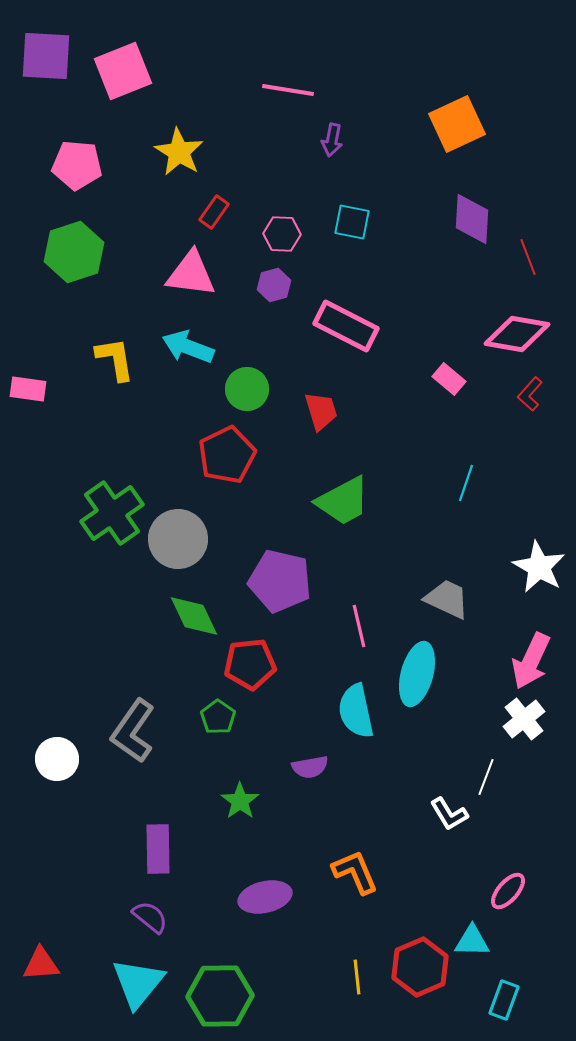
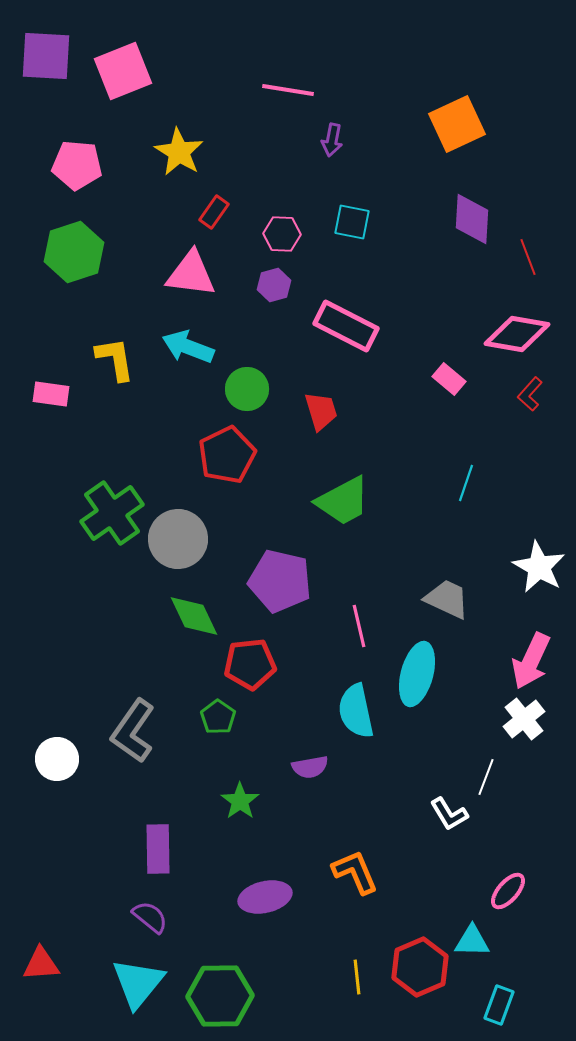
pink rectangle at (28, 389): moved 23 px right, 5 px down
cyan rectangle at (504, 1000): moved 5 px left, 5 px down
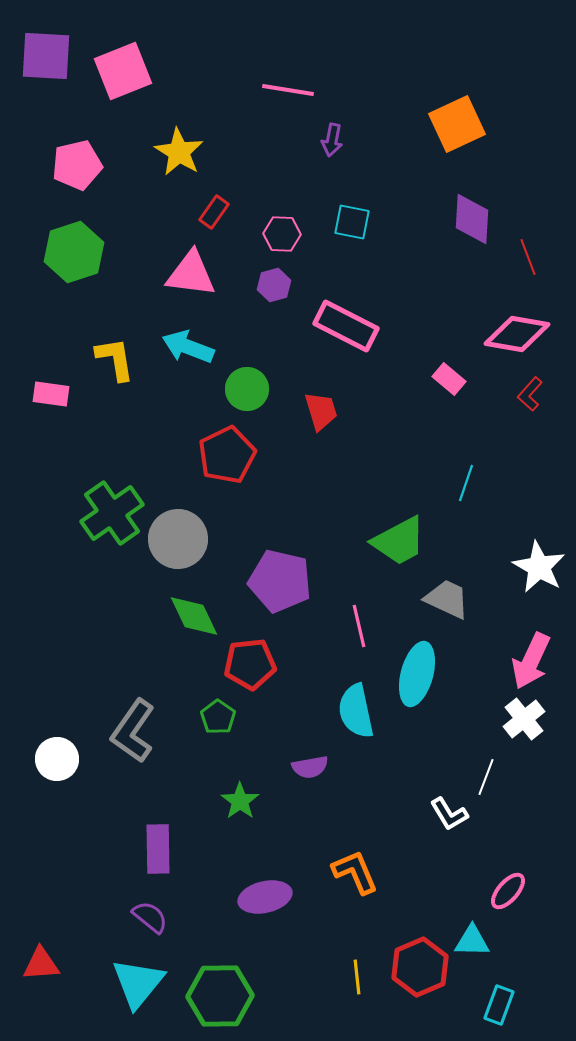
pink pentagon at (77, 165): rotated 18 degrees counterclockwise
green trapezoid at (343, 501): moved 56 px right, 40 px down
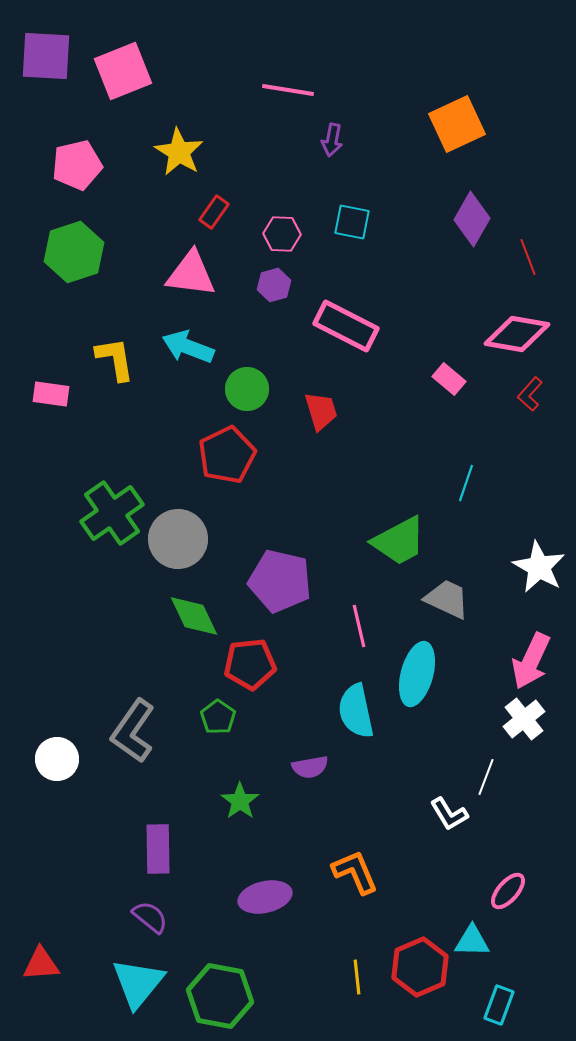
purple diamond at (472, 219): rotated 26 degrees clockwise
green hexagon at (220, 996): rotated 12 degrees clockwise
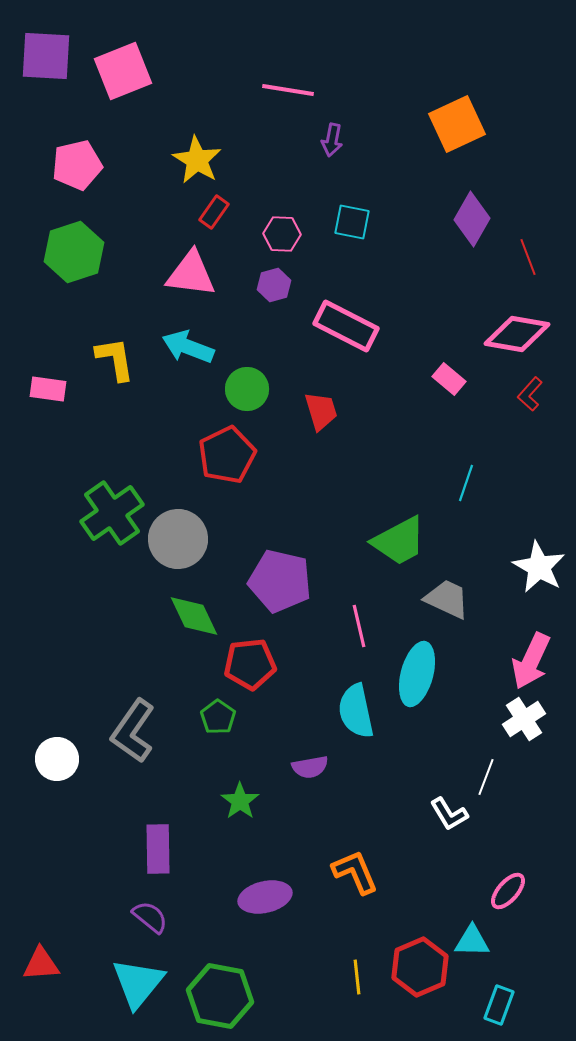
yellow star at (179, 152): moved 18 px right, 8 px down
pink rectangle at (51, 394): moved 3 px left, 5 px up
white cross at (524, 719): rotated 6 degrees clockwise
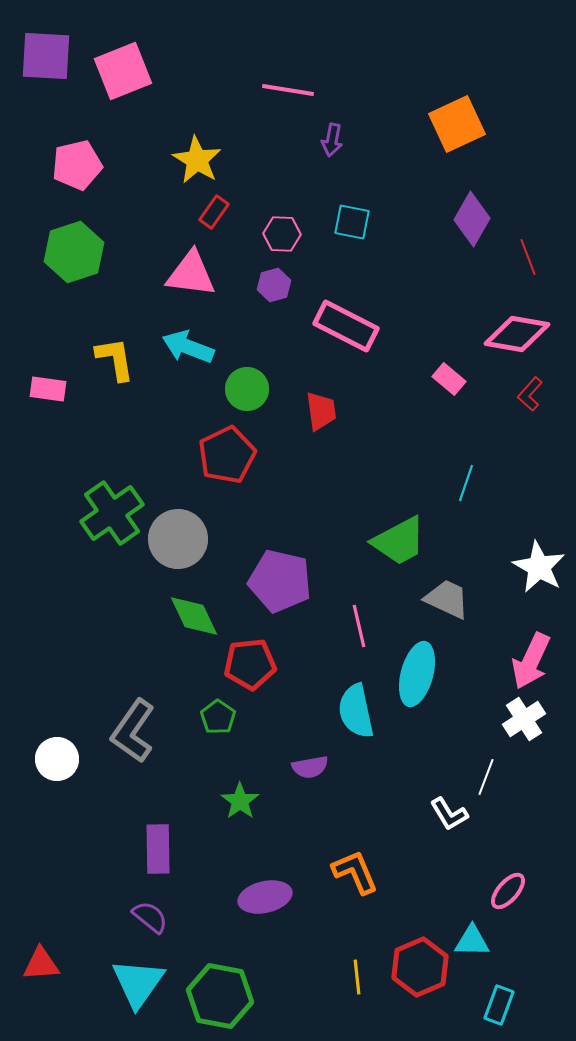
red trapezoid at (321, 411): rotated 9 degrees clockwise
cyan triangle at (138, 983): rotated 4 degrees counterclockwise
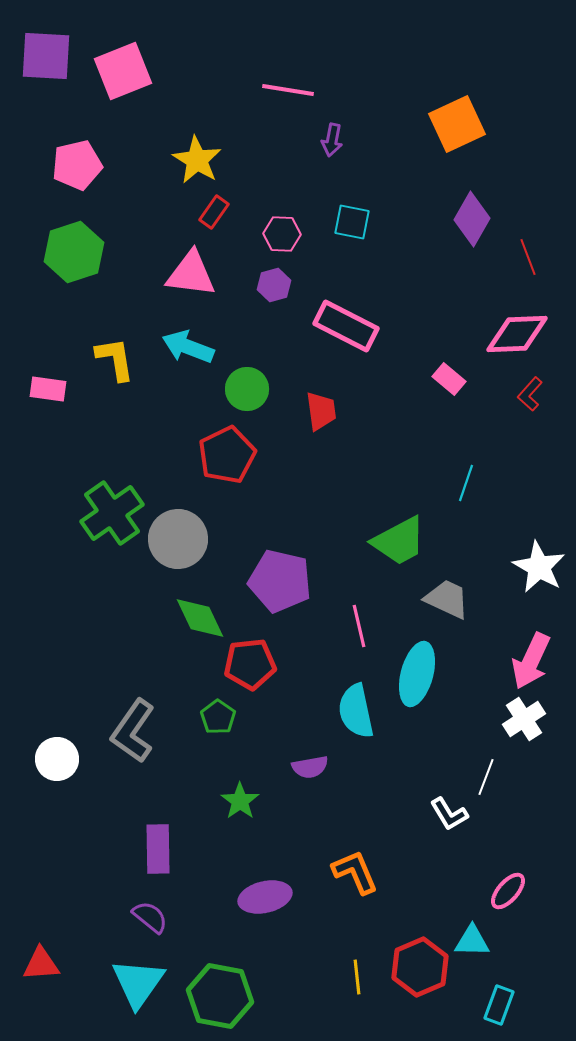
pink diamond at (517, 334): rotated 12 degrees counterclockwise
green diamond at (194, 616): moved 6 px right, 2 px down
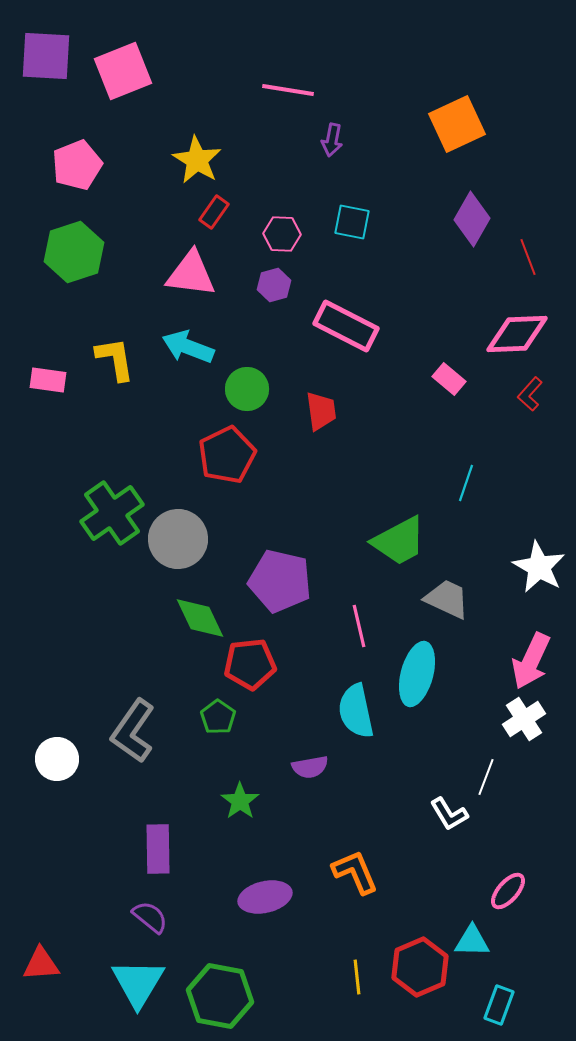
pink pentagon at (77, 165): rotated 9 degrees counterclockwise
pink rectangle at (48, 389): moved 9 px up
cyan triangle at (138, 983): rotated 4 degrees counterclockwise
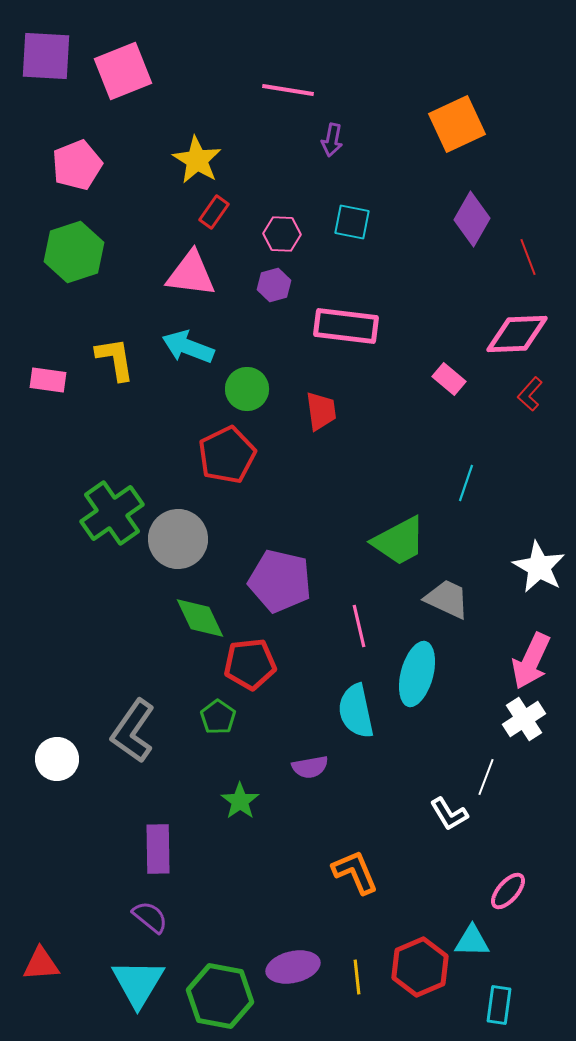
pink rectangle at (346, 326): rotated 20 degrees counterclockwise
purple ellipse at (265, 897): moved 28 px right, 70 px down
cyan rectangle at (499, 1005): rotated 12 degrees counterclockwise
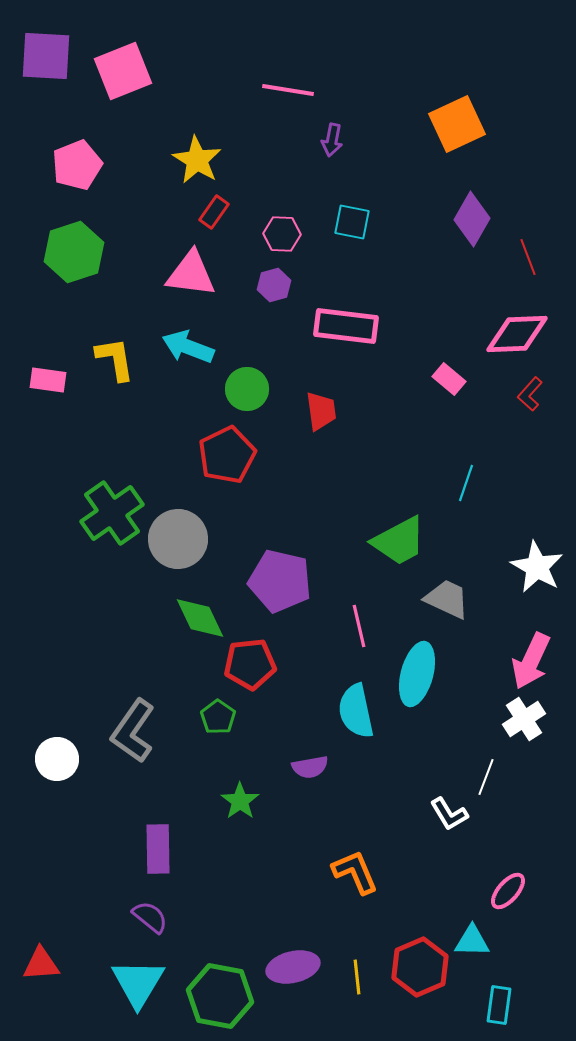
white star at (539, 567): moved 2 px left
